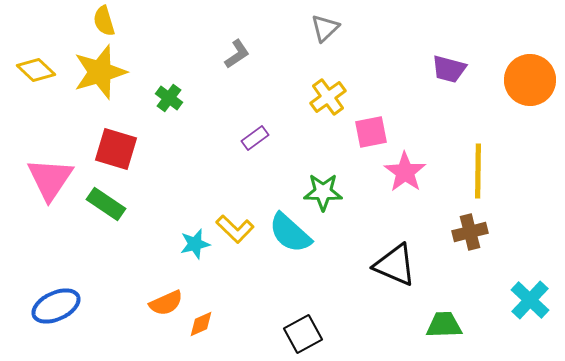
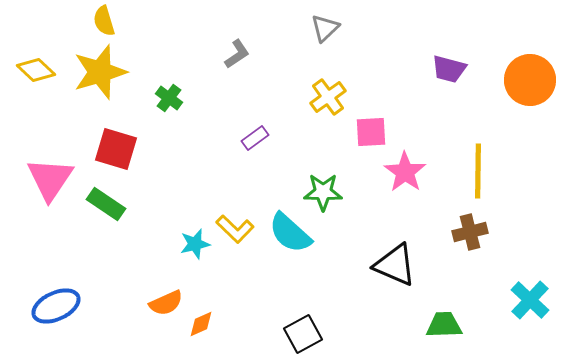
pink square: rotated 8 degrees clockwise
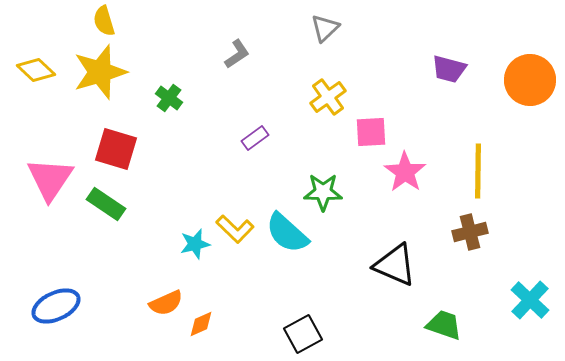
cyan semicircle: moved 3 px left
green trapezoid: rotated 21 degrees clockwise
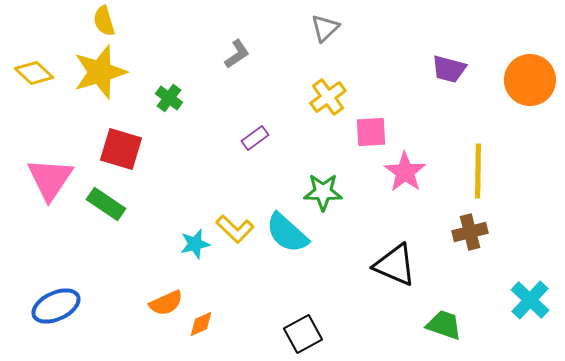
yellow diamond: moved 2 px left, 3 px down
red square: moved 5 px right
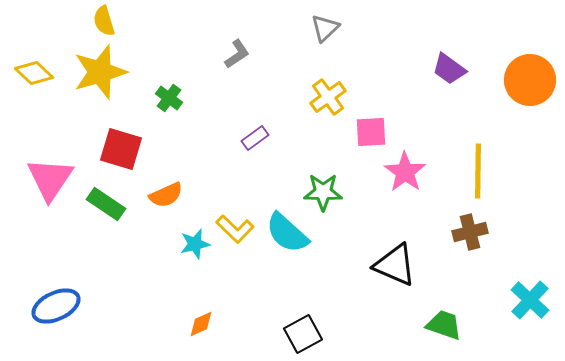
purple trapezoid: rotated 21 degrees clockwise
orange semicircle: moved 108 px up
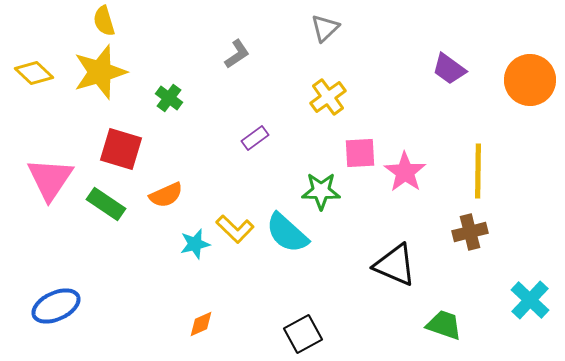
pink square: moved 11 px left, 21 px down
green star: moved 2 px left, 1 px up
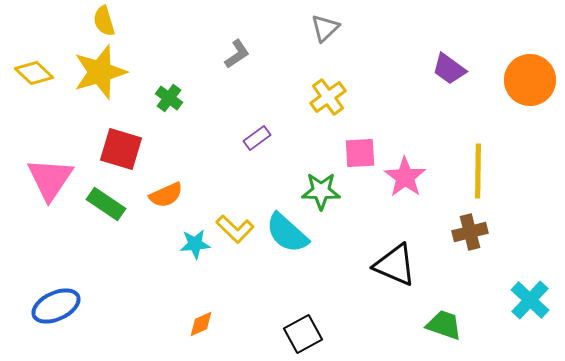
purple rectangle: moved 2 px right
pink star: moved 5 px down
cyan star: rotated 8 degrees clockwise
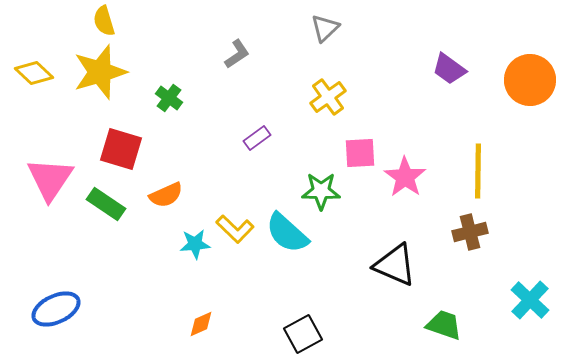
blue ellipse: moved 3 px down
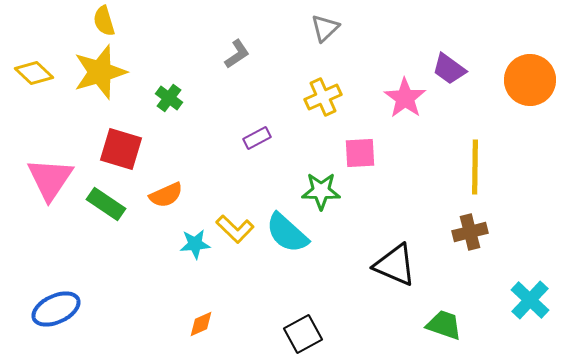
yellow cross: moved 5 px left; rotated 12 degrees clockwise
purple rectangle: rotated 8 degrees clockwise
yellow line: moved 3 px left, 4 px up
pink star: moved 79 px up
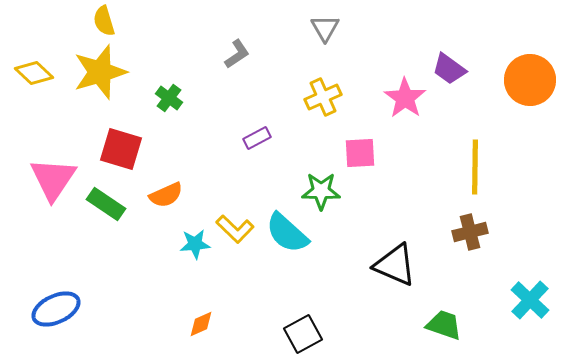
gray triangle: rotated 16 degrees counterclockwise
pink triangle: moved 3 px right
